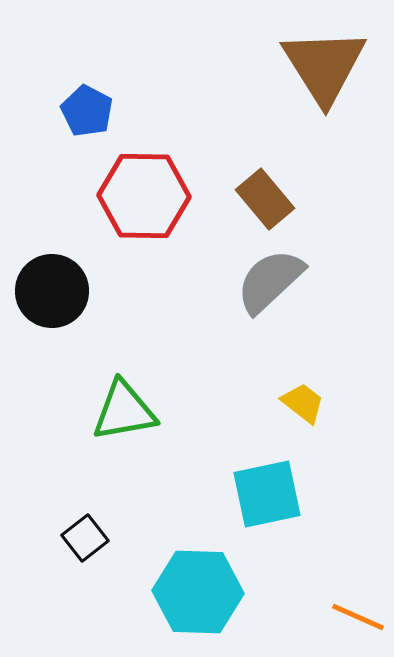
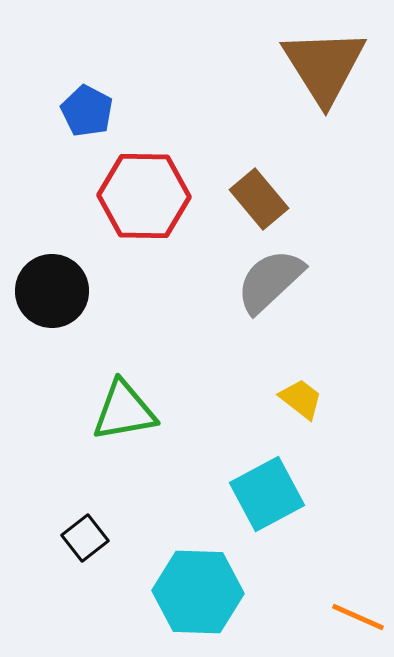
brown rectangle: moved 6 px left
yellow trapezoid: moved 2 px left, 4 px up
cyan square: rotated 16 degrees counterclockwise
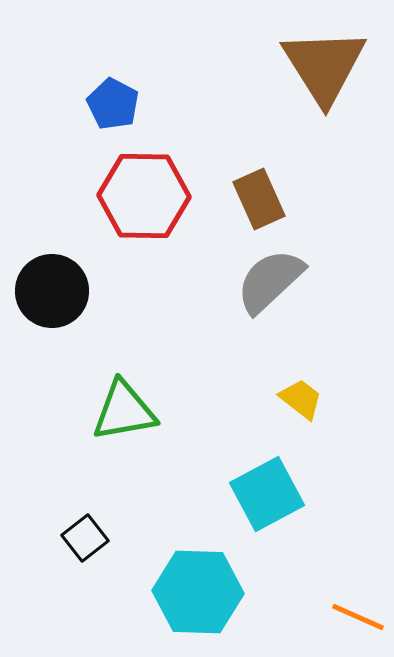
blue pentagon: moved 26 px right, 7 px up
brown rectangle: rotated 16 degrees clockwise
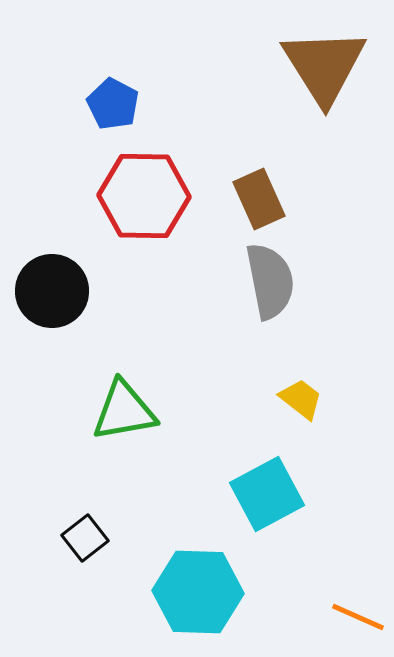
gray semicircle: rotated 122 degrees clockwise
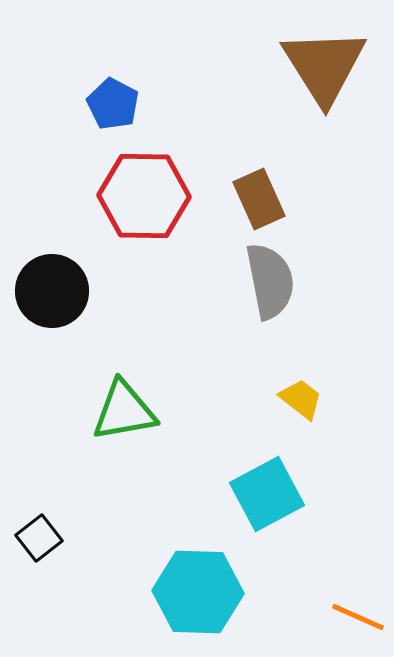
black square: moved 46 px left
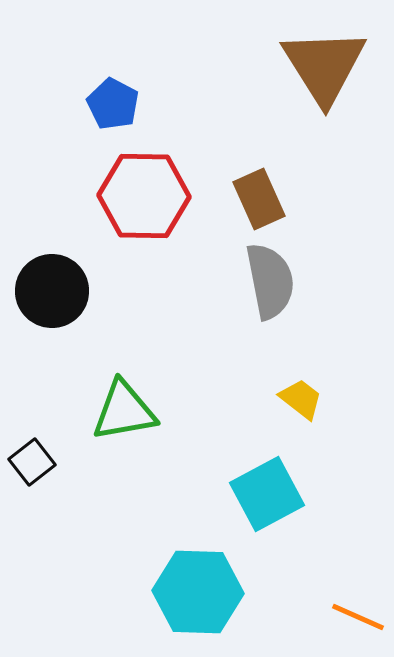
black square: moved 7 px left, 76 px up
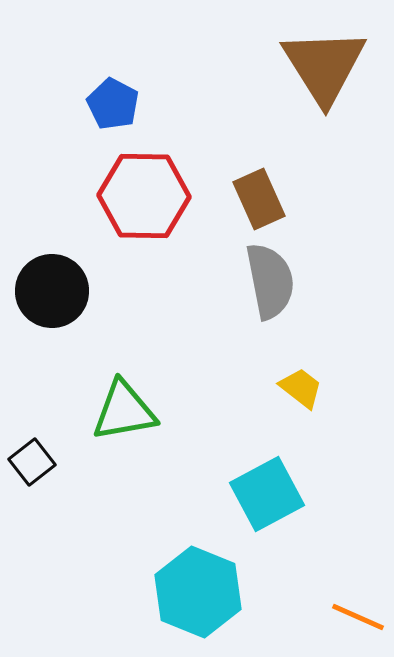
yellow trapezoid: moved 11 px up
cyan hexagon: rotated 20 degrees clockwise
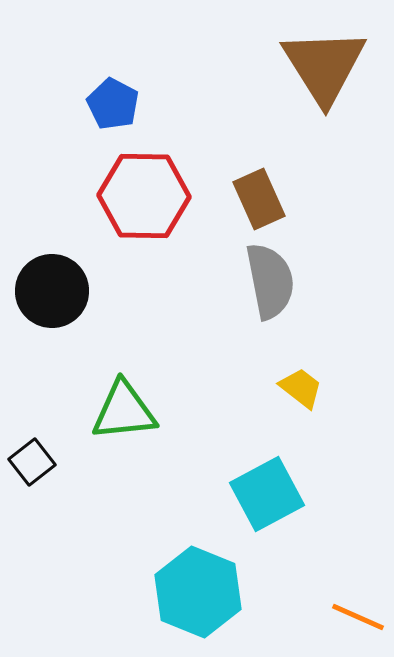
green triangle: rotated 4 degrees clockwise
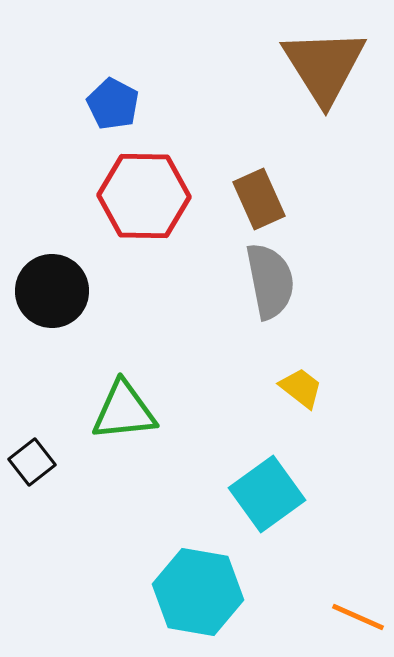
cyan square: rotated 8 degrees counterclockwise
cyan hexagon: rotated 12 degrees counterclockwise
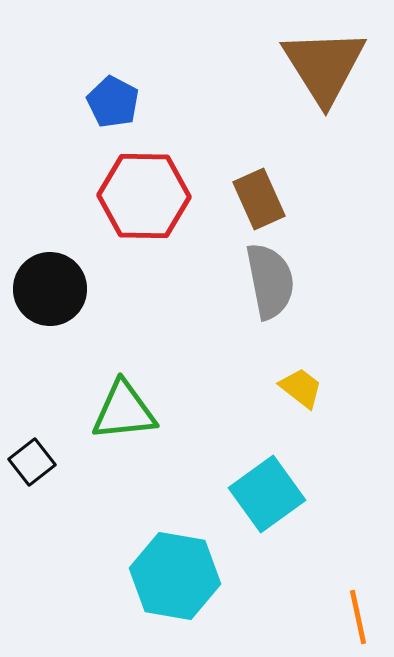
blue pentagon: moved 2 px up
black circle: moved 2 px left, 2 px up
cyan hexagon: moved 23 px left, 16 px up
orange line: rotated 54 degrees clockwise
